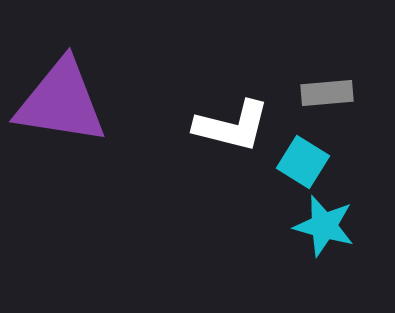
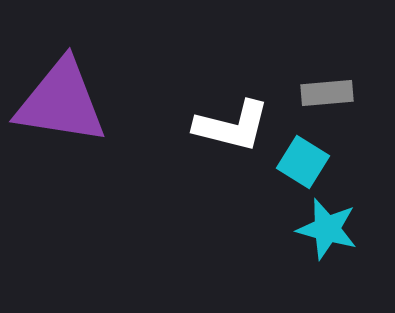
cyan star: moved 3 px right, 3 px down
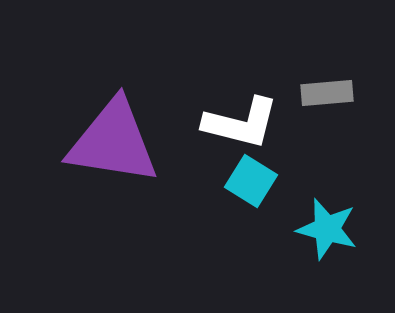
purple triangle: moved 52 px right, 40 px down
white L-shape: moved 9 px right, 3 px up
cyan square: moved 52 px left, 19 px down
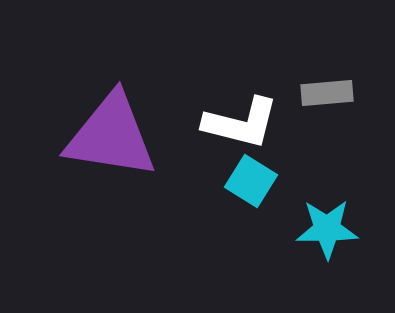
purple triangle: moved 2 px left, 6 px up
cyan star: rotated 16 degrees counterclockwise
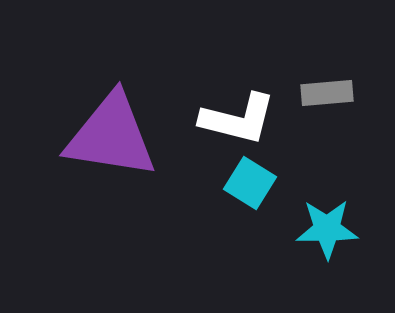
white L-shape: moved 3 px left, 4 px up
cyan square: moved 1 px left, 2 px down
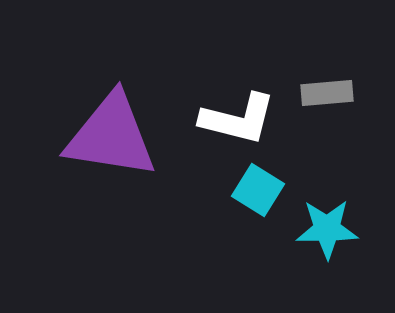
cyan square: moved 8 px right, 7 px down
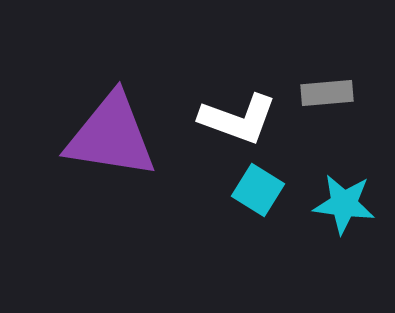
white L-shape: rotated 6 degrees clockwise
cyan star: moved 17 px right, 25 px up; rotated 8 degrees clockwise
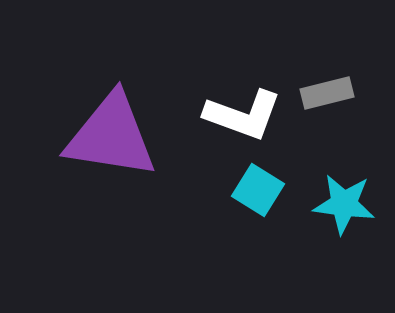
gray rectangle: rotated 9 degrees counterclockwise
white L-shape: moved 5 px right, 4 px up
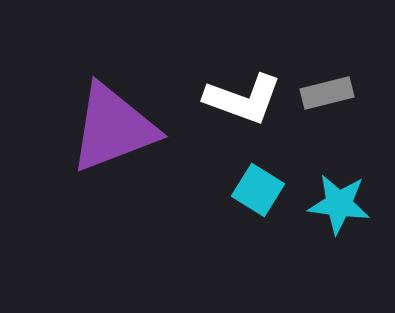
white L-shape: moved 16 px up
purple triangle: moved 2 px right, 8 px up; rotated 30 degrees counterclockwise
cyan star: moved 5 px left
